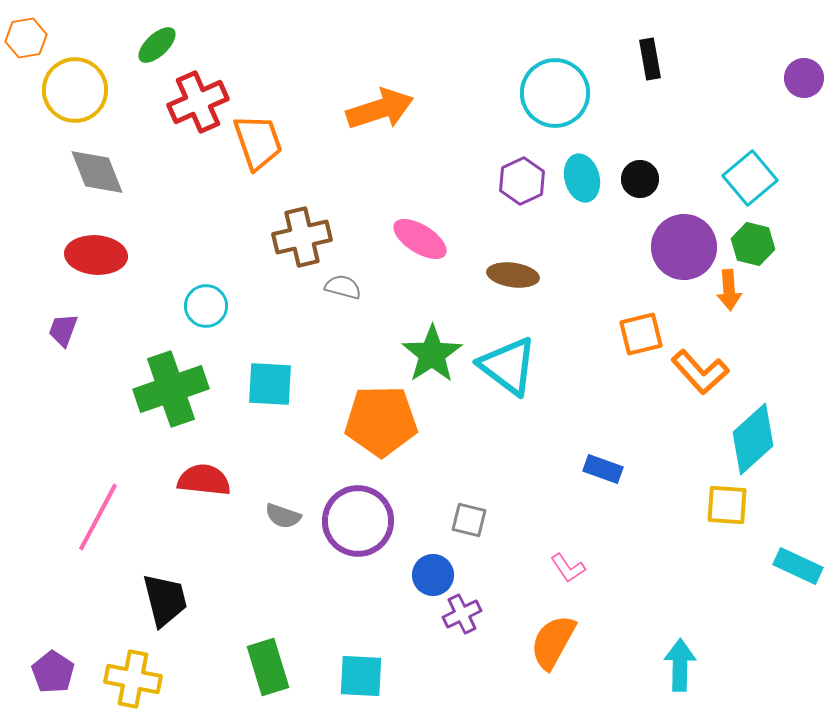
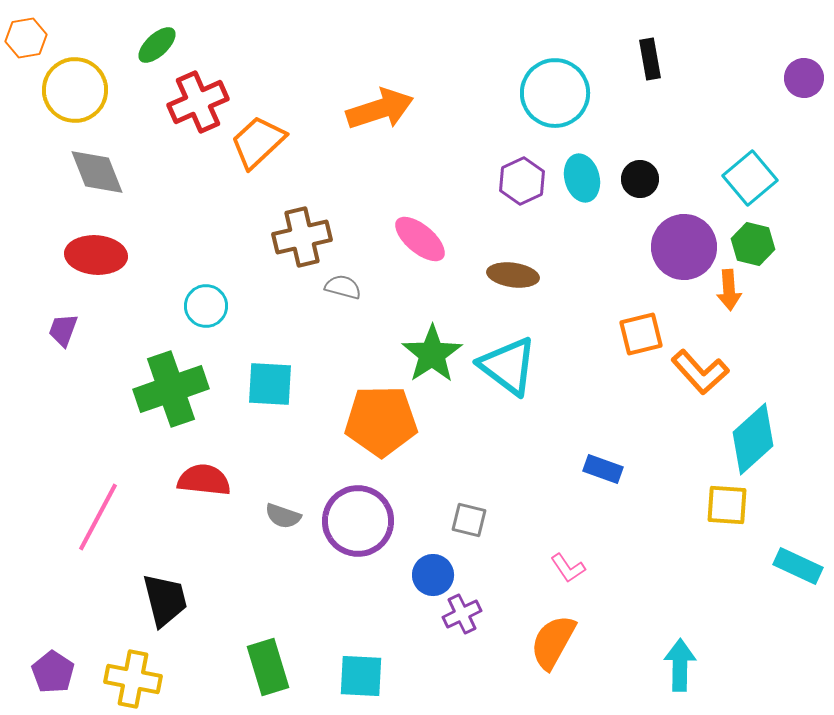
orange trapezoid at (258, 142): rotated 114 degrees counterclockwise
pink ellipse at (420, 239): rotated 8 degrees clockwise
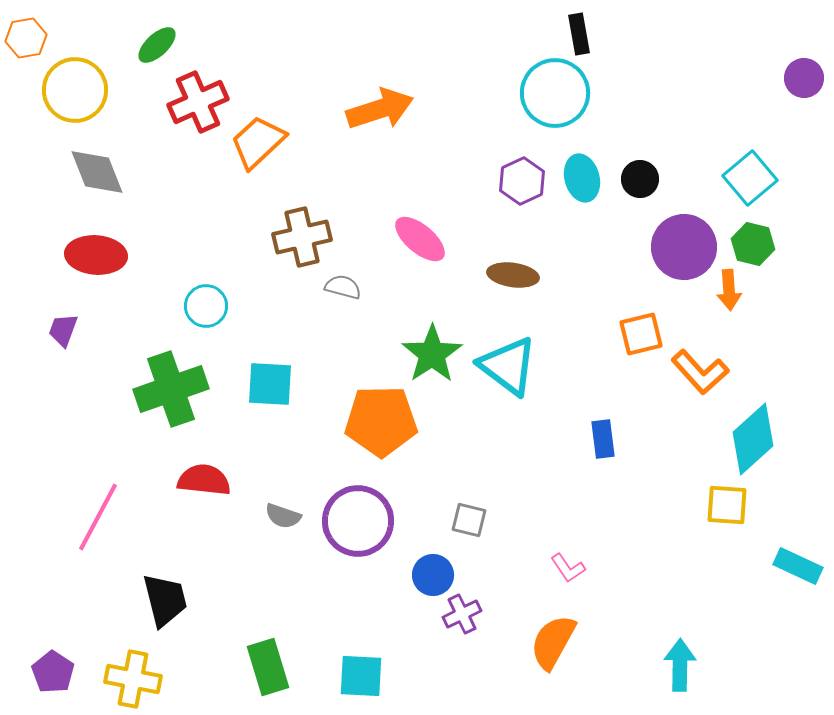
black rectangle at (650, 59): moved 71 px left, 25 px up
blue rectangle at (603, 469): moved 30 px up; rotated 63 degrees clockwise
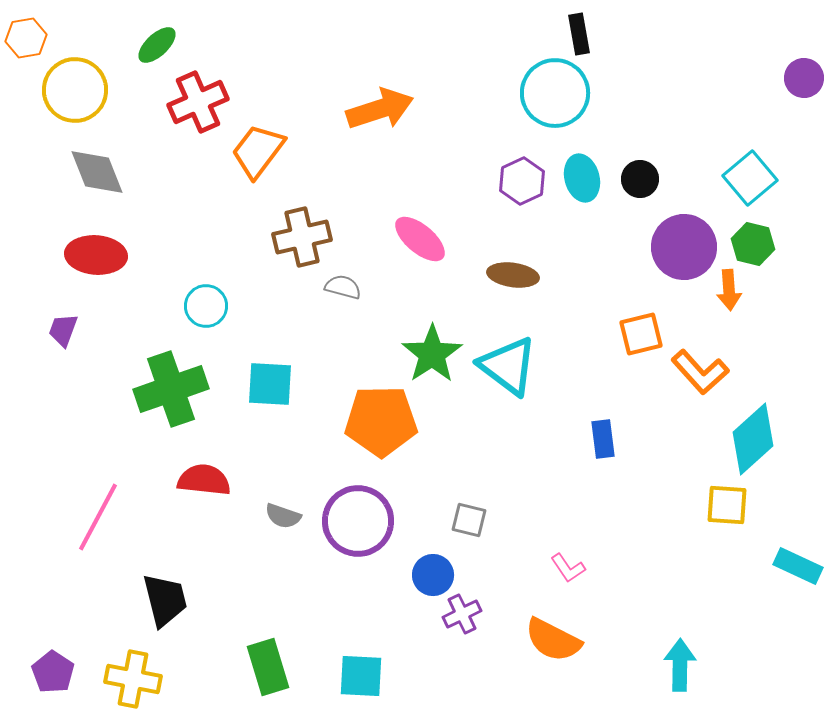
orange trapezoid at (258, 142): moved 9 px down; rotated 10 degrees counterclockwise
orange semicircle at (553, 642): moved 2 px up; rotated 92 degrees counterclockwise
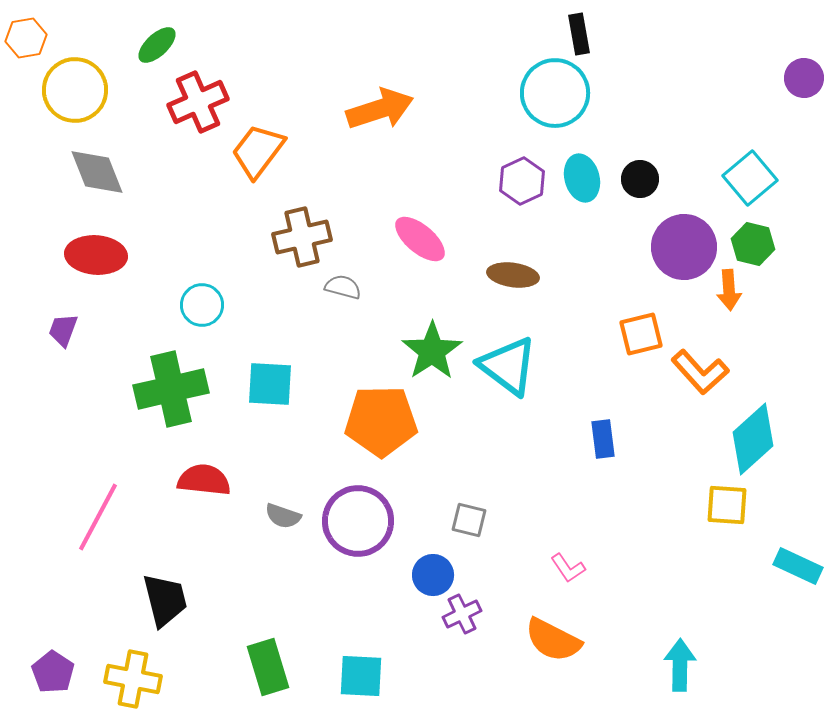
cyan circle at (206, 306): moved 4 px left, 1 px up
green star at (432, 354): moved 3 px up
green cross at (171, 389): rotated 6 degrees clockwise
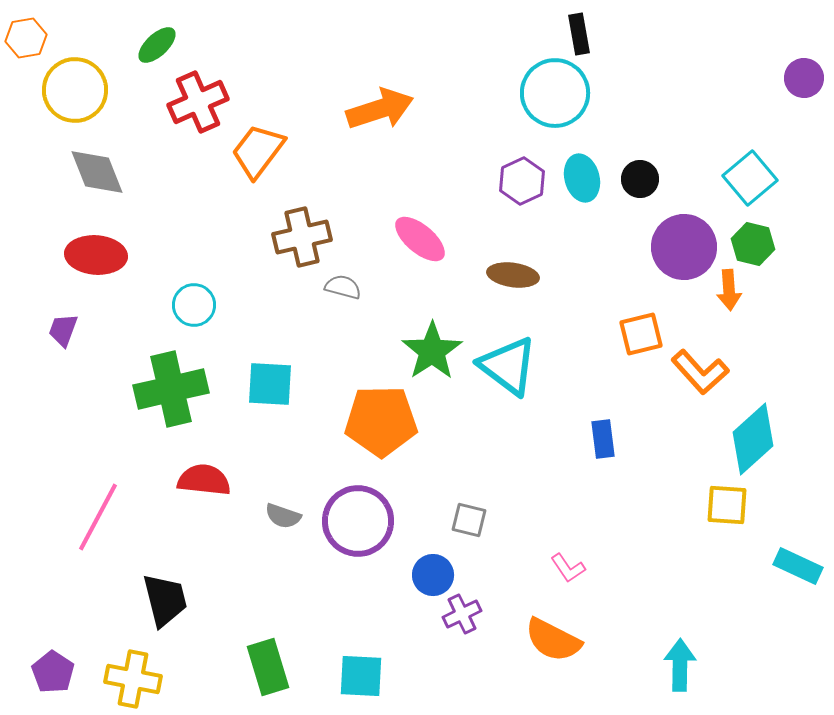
cyan circle at (202, 305): moved 8 px left
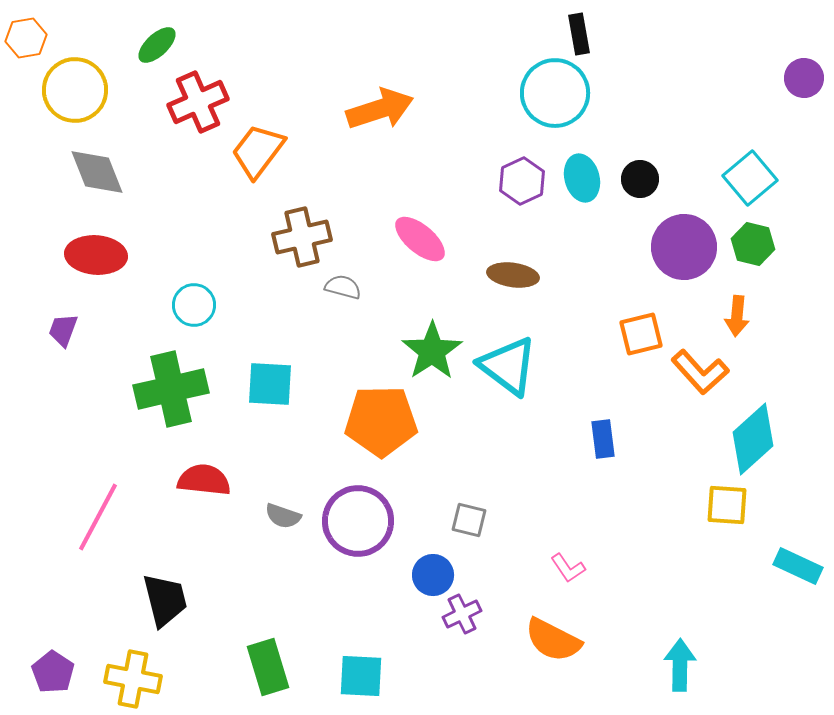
orange arrow at (729, 290): moved 8 px right, 26 px down; rotated 9 degrees clockwise
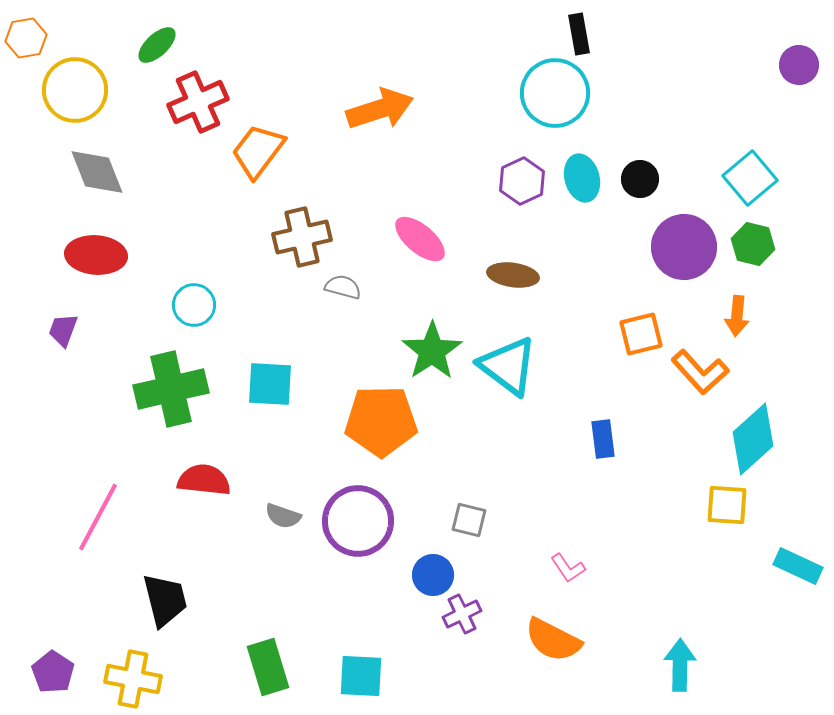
purple circle at (804, 78): moved 5 px left, 13 px up
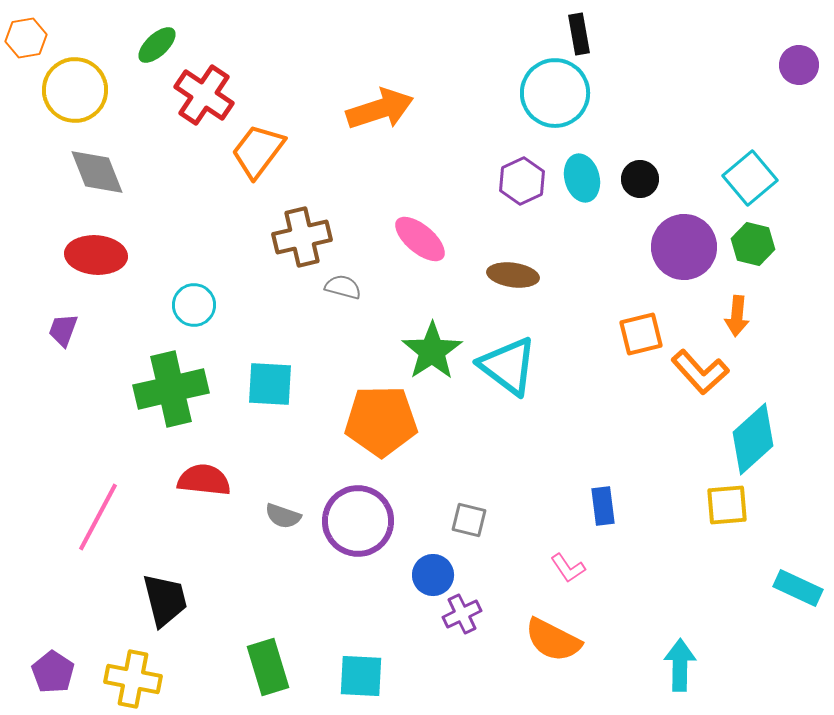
red cross at (198, 102): moved 6 px right, 7 px up; rotated 32 degrees counterclockwise
blue rectangle at (603, 439): moved 67 px down
yellow square at (727, 505): rotated 9 degrees counterclockwise
cyan rectangle at (798, 566): moved 22 px down
